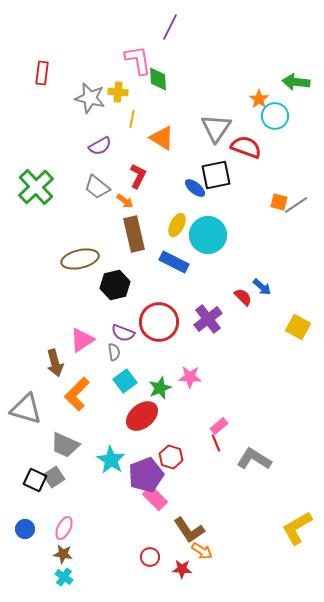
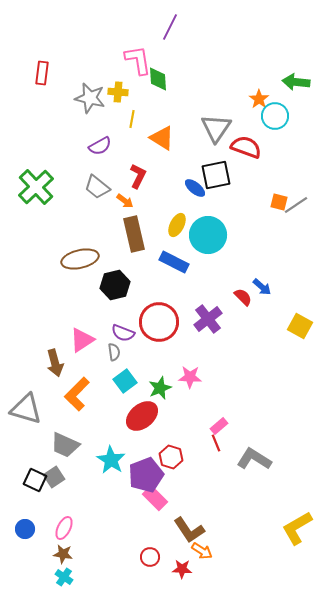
yellow square at (298, 327): moved 2 px right, 1 px up
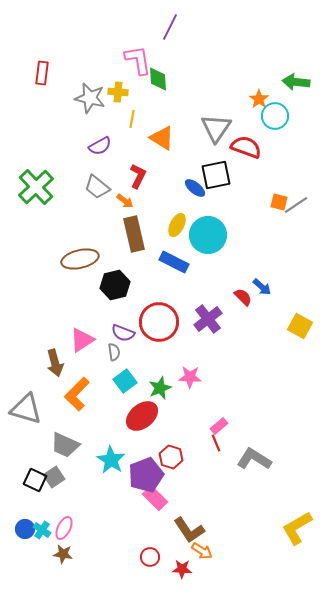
cyan cross at (64, 577): moved 22 px left, 47 px up
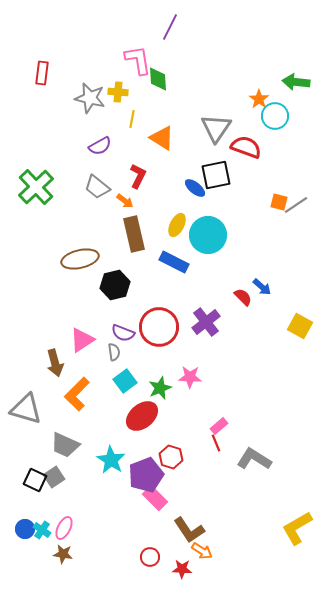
purple cross at (208, 319): moved 2 px left, 3 px down
red circle at (159, 322): moved 5 px down
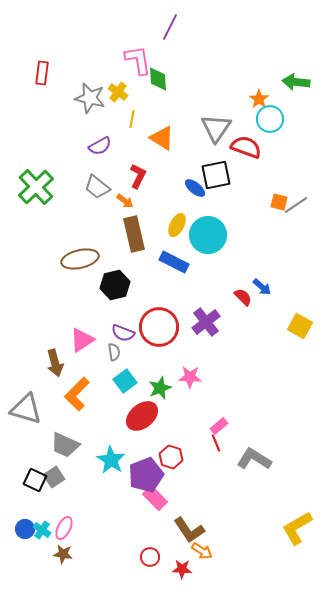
yellow cross at (118, 92): rotated 30 degrees clockwise
cyan circle at (275, 116): moved 5 px left, 3 px down
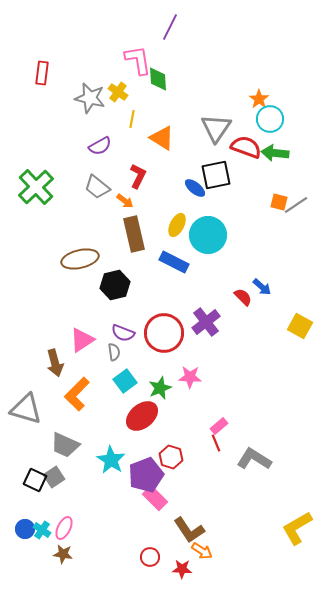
green arrow at (296, 82): moved 21 px left, 71 px down
red circle at (159, 327): moved 5 px right, 6 px down
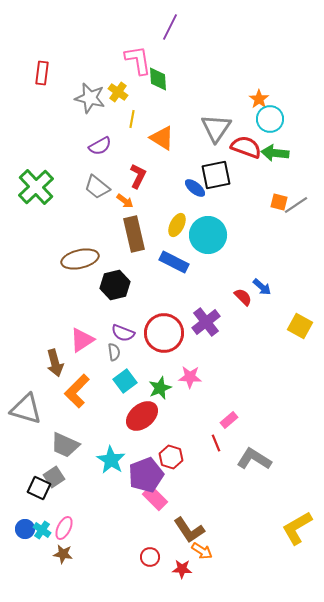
orange L-shape at (77, 394): moved 3 px up
pink rectangle at (219, 426): moved 10 px right, 6 px up
black square at (35, 480): moved 4 px right, 8 px down
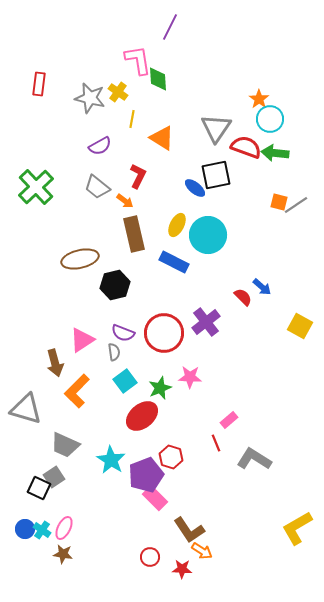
red rectangle at (42, 73): moved 3 px left, 11 px down
